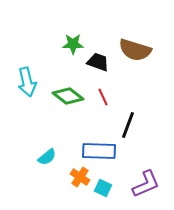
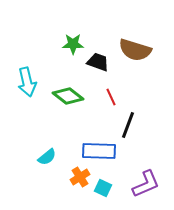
red line: moved 8 px right
orange cross: rotated 24 degrees clockwise
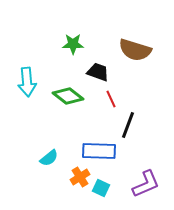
black trapezoid: moved 10 px down
cyan arrow: rotated 8 degrees clockwise
red line: moved 2 px down
cyan semicircle: moved 2 px right, 1 px down
cyan square: moved 2 px left
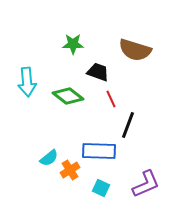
orange cross: moved 10 px left, 7 px up
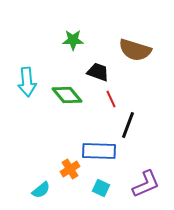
green star: moved 4 px up
green diamond: moved 1 px left, 1 px up; rotated 12 degrees clockwise
cyan semicircle: moved 8 px left, 32 px down
orange cross: moved 1 px up
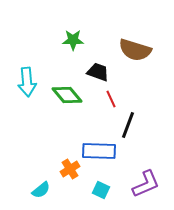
cyan square: moved 2 px down
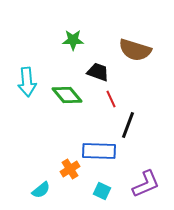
cyan square: moved 1 px right, 1 px down
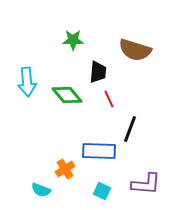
black trapezoid: rotated 75 degrees clockwise
red line: moved 2 px left
black line: moved 2 px right, 4 px down
orange cross: moved 5 px left
purple L-shape: rotated 28 degrees clockwise
cyan semicircle: rotated 60 degrees clockwise
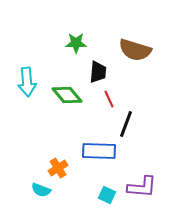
green star: moved 3 px right, 3 px down
black line: moved 4 px left, 5 px up
orange cross: moved 7 px left, 1 px up
purple L-shape: moved 4 px left, 3 px down
cyan square: moved 5 px right, 4 px down
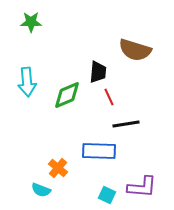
green star: moved 45 px left, 21 px up
green diamond: rotated 72 degrees counterclockwise
red line: moved 2 px up
black line: rotated 60 degrees clockwise
orange cross: rotated 18 degrees counterclockwise
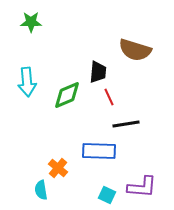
cyan semicircle: rotated 60 degrees clockwise
